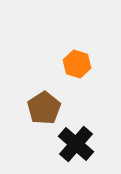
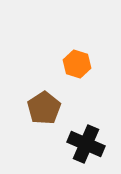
black cross: moved 10 px right; rotated 18 degrees counterclockwise
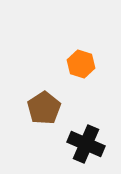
orange hexagon: moved 4 px right
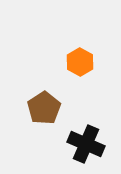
orange hexagon: moved 1 px left, 2 px up; rotated 12 degrees clockwise
